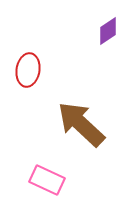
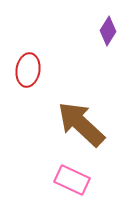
purple diamond: rotated 24 degrees counterclockwise
pink rectangle: moved 25 px right
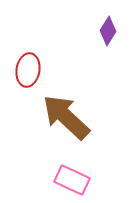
brown arrow: moved 15 px left, 7 px up
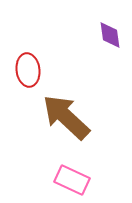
purple diamond: moved 2 px right, 4 px down; rotated 40 degrees counterclockwise
red ellipse: rotated 16 degrees counterclockwise
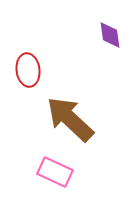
brown arrow: moved 4 px right, 2 px down
pink rectangle: moved 17 px left, 8 px up
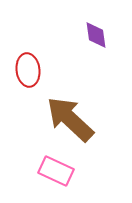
purple diamond: moved 14 px left
pink rectangle: moved 1 px right, 1 px up
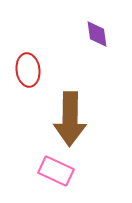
purple diamond: moved 1 px right, 1 px up
brown arrow: rotated 132 degrees counterclockwise
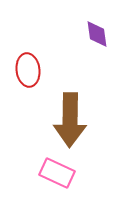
brown arrow: moved 1 px down
pink rectangle: moved 1 px right, 2 px down
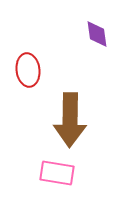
pink rectangle: rotated 16 degrees counterclockwise
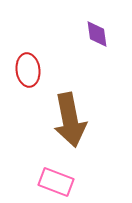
brown arrow: rotated 12 degrees counterclockwise
pink rectangle: moved 1 px left, 9 px down; rotated 12 degrees clockwise
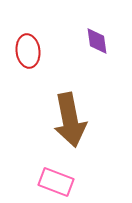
purple diamond: moved 7 px down
red ellipse: moved 19 px up
